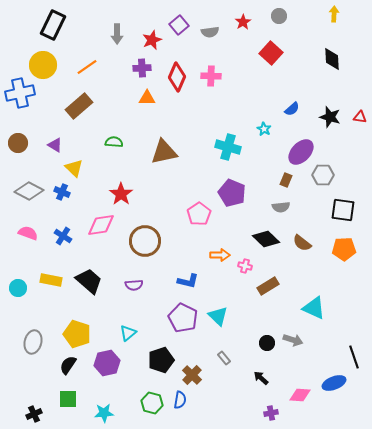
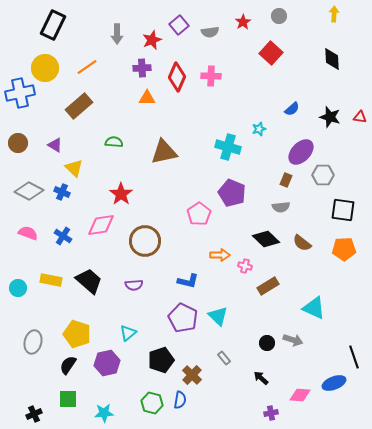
yellow circle at (43, 65): moved 2 px right, 3 px down
cyan star at (264, 129): moved 5 px left; rotated 24 degrees clockwise
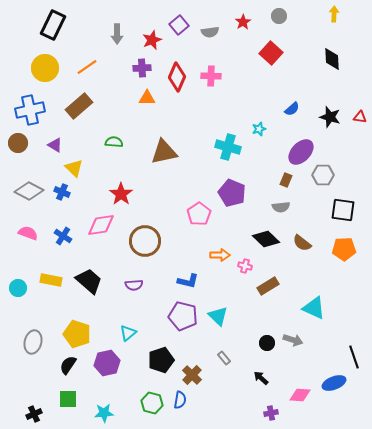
blue cross at (20, 93): moved 10 px right, 17 px down
purple pentagon at (183, 318): moved 2 px up; rotated 12 degrees counterclockwise
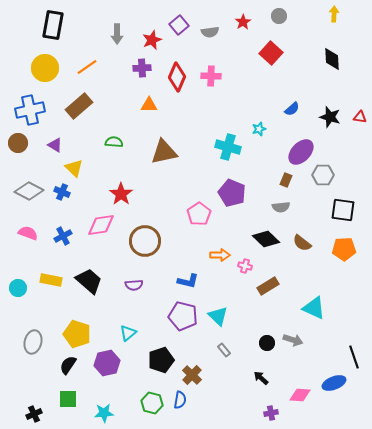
black rectangle at (53, 25): rotated 16 degrees counterclockwise
orange triangle at (147, 98): moved 2 px right, 7 px down
blue cross at (63, 236): rotated 30 degrees clockwise
gray rectangle at (224, 358): moved 8 px up
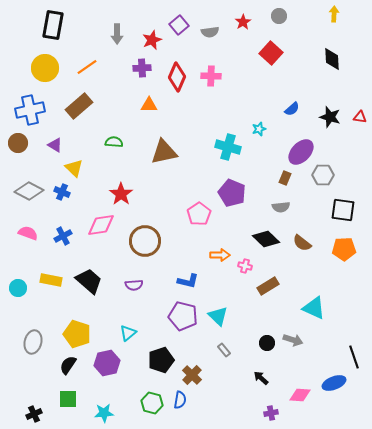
brown rectangle at (286, 180): moved 1 px left, 2 px up
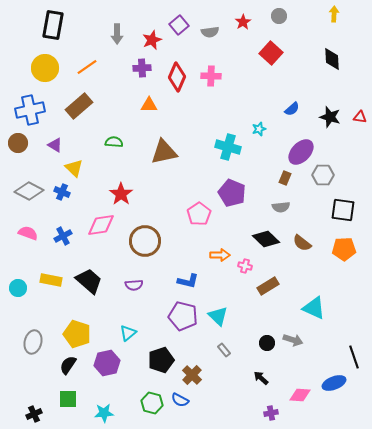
blue semicircle at (180, 400): rotated 108 degrees clockwise
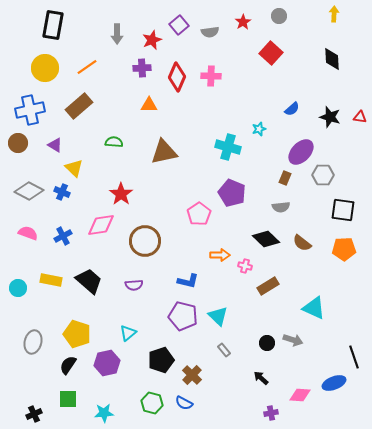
blue semicircle at (180, 400): moved 4 px right, 3 px down
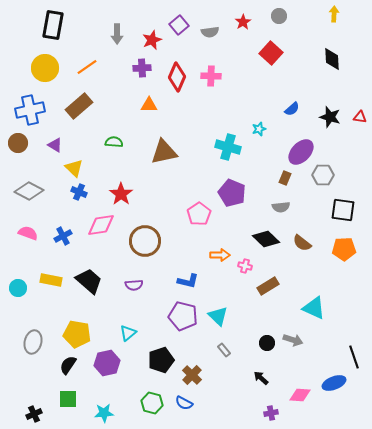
blue cross at (62, 192): moved 17 px right
yellow pentagon at (77, 334): rotated 8 degrees counterclockwise
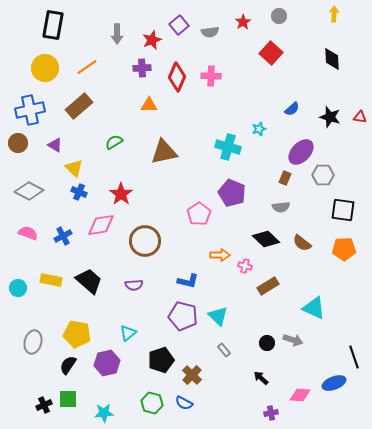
green semicircle at (114, 142): rotated 36 degrees counterclockwise
black cross at (34, 414): moved 10 px right, 9 px up
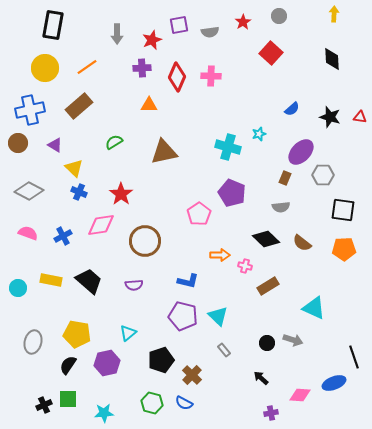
purple square at (179, 25): rotated 30 degrees clockwise
cyan star at (259, 129): moved 5 px down
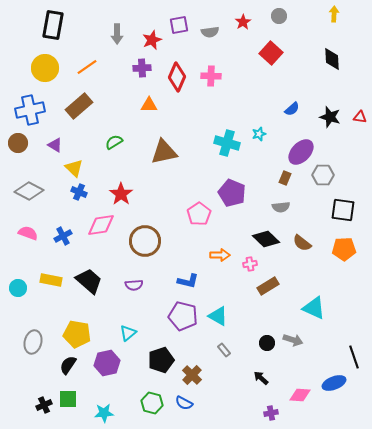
cyan cross at (228, 147): moved 1 px left, 4 px up
pink cross at (245, 266): moved 5 px right, 2 px up; rotated 24 degrees counterclockwise
cyan triangle at (218, 316): rotated 15 degrees counterclockwise
